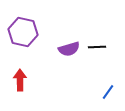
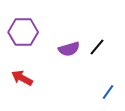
purple hexagon: rotated 12 degrees counterclockwise
black line: rotated 48 degrees counterclockwise
red arrow: moved 2 px right, 2 px up; rotated 60 degrees counterclockwise
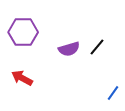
blue line: moved 5 px right, 1 px down
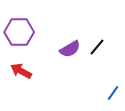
purple hexagon: moved 4 px left
purple semicircle: moved 1 px right; rotated 15 degrees counterclockwise
red arrow: moved 1 px left, 7 px up
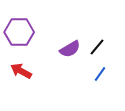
blue line: moved 13 px left, 19 px up
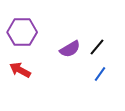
purple hexagon: moved 3 px right
red arrow: moved 1 px left, 1 px up
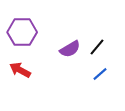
blue line: rotated 14 degrees clockwise
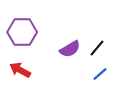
black line: moved 1 px down
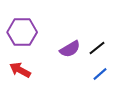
black line: rotated 12 degrees clockwise
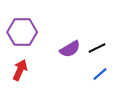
black line: rotated 12 degrees clockwise
red arrow: rotated 85 degrees clockwise
